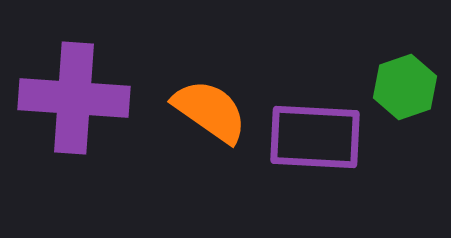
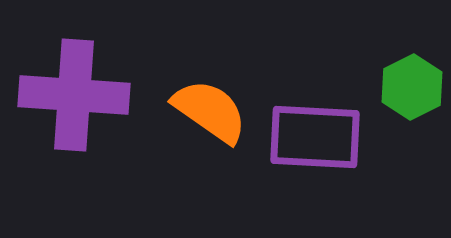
green hexagon: moved 7 px right; rotated 8 degrees counterclockwise
purple cross: moved 3 px up
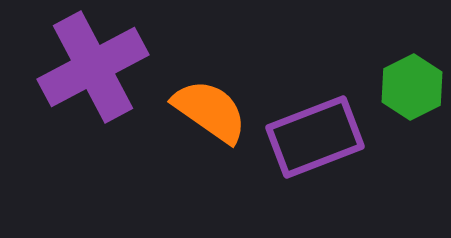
purple cross: moved 19 px right, 28 px up; rotated 32 degrees counterclockwise
purple rectangle: rotated 24 degrees counterclockwise
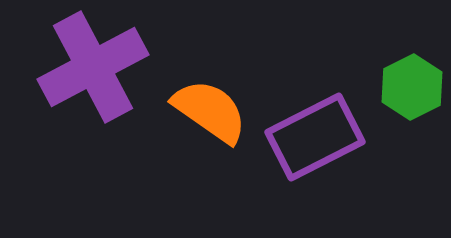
purple rectangle: rotated 6 degrees counterclockwise
